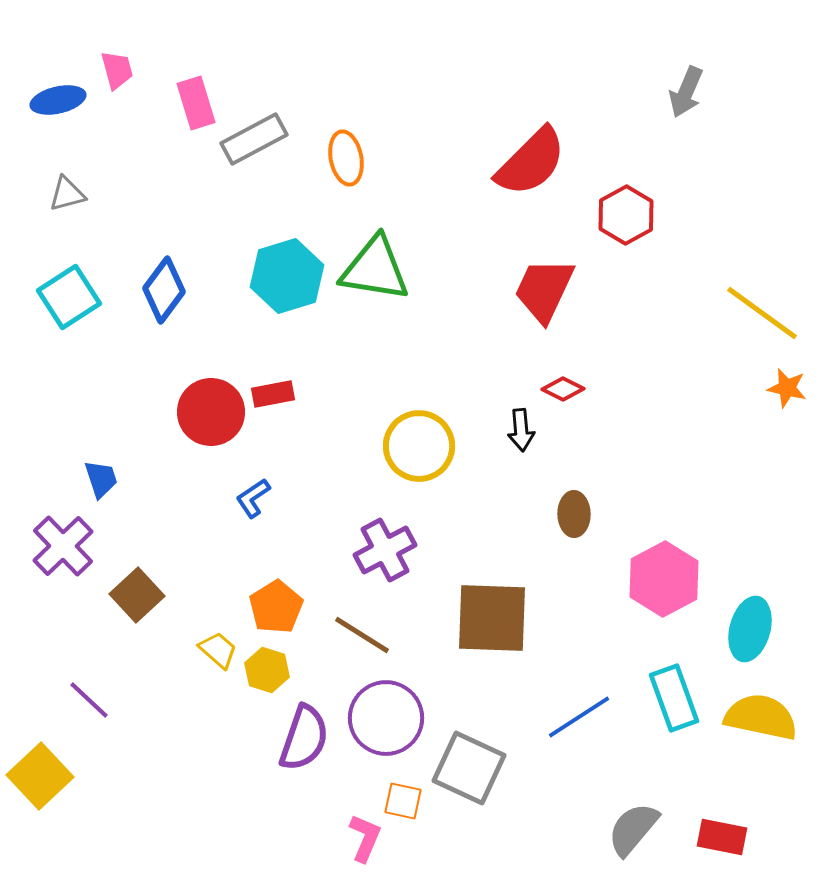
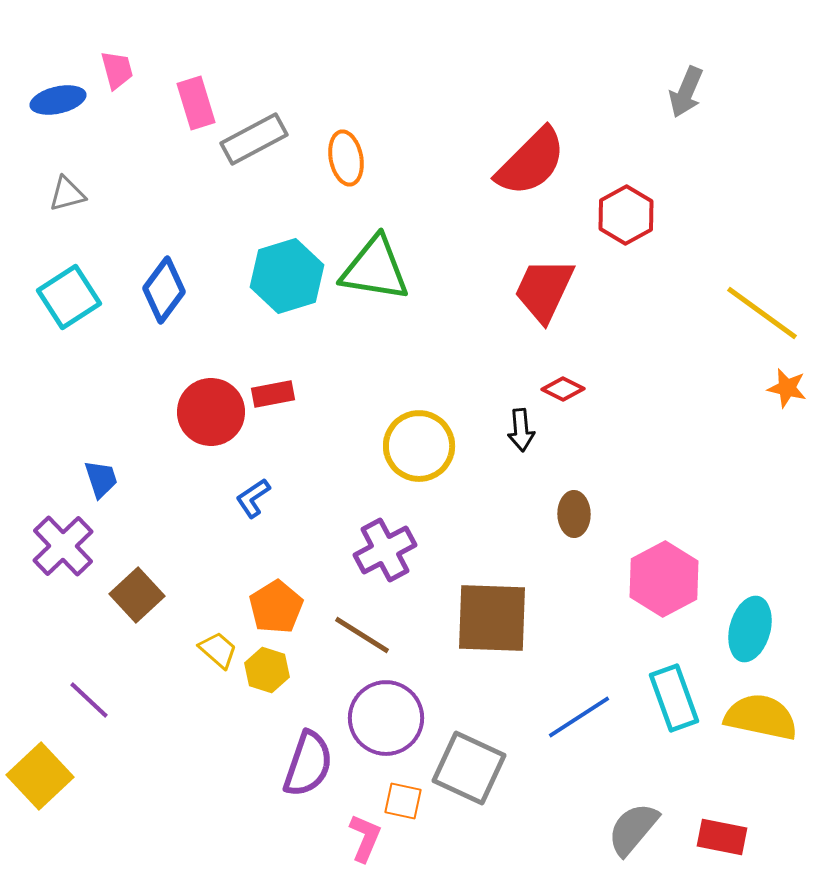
purple semicircle at (304, 738): moved 4 px right, 26 px down
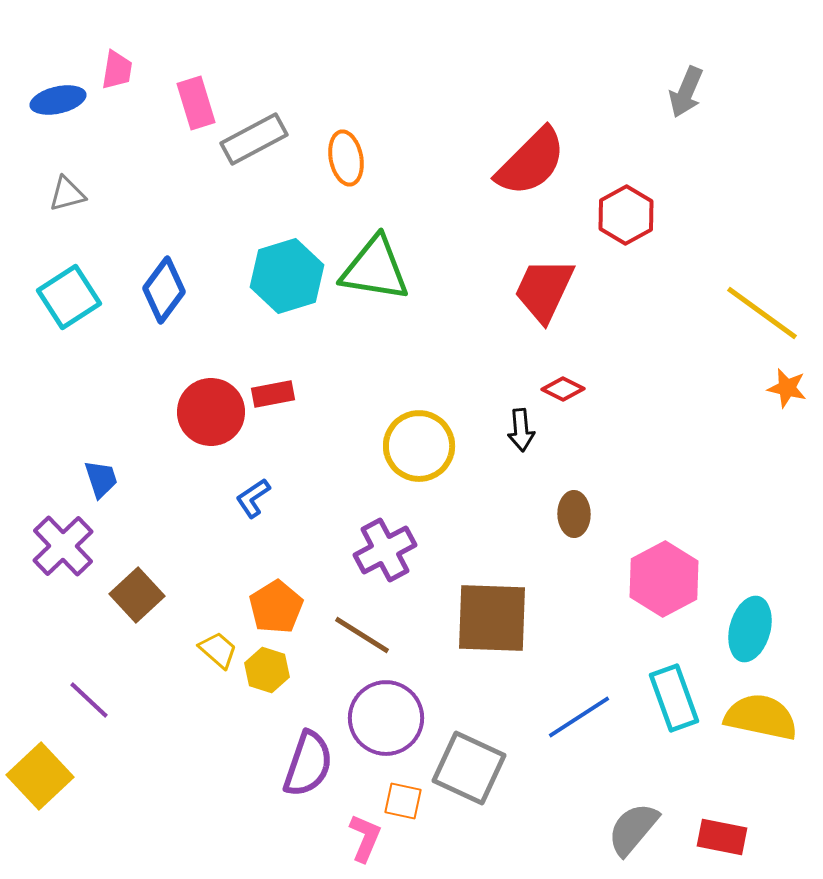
pink trapezoid at (117, 70): rotated 24 degrees clockwise
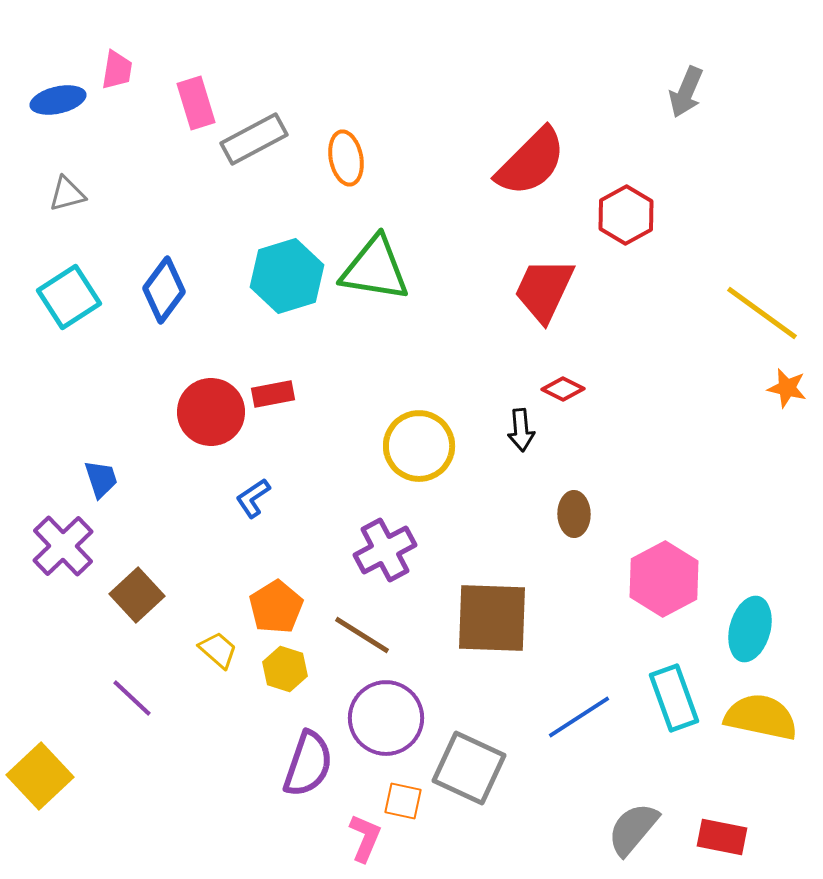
yellow hexagon at (267, 670): moved 18 px right, 1 px up
purple line at (89, 700): moved 43 px right, 2 px up
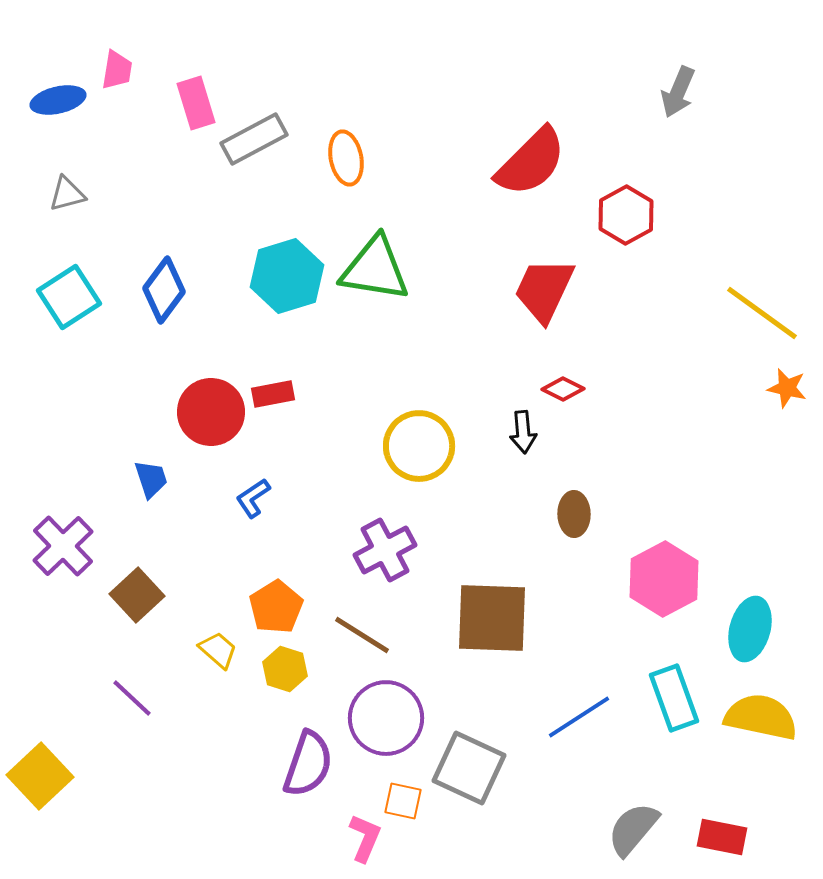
gray arrow at (686, 92): moved 8 px left
black arrow at (521, 430): moved 2 px right, 2 px down
blue trapezoid at (101, 479): moved 50 px right
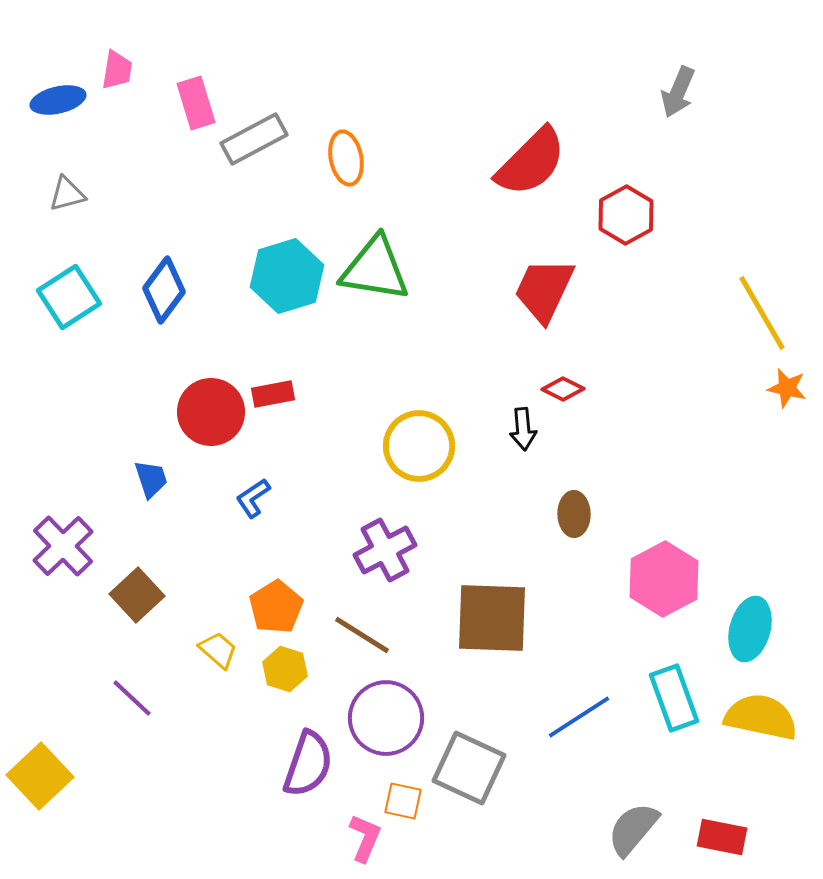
yellow line at (762, 313): rotated 24 degrees clockwise
black arrow at (523, 432): moved 3 px up
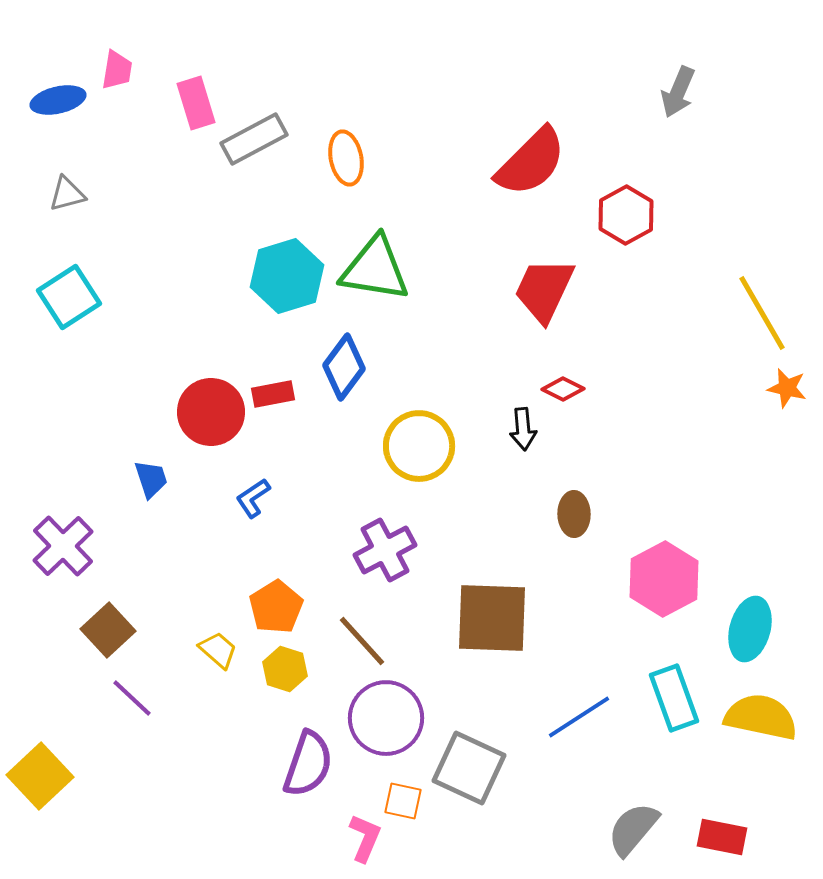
blue diamond at (164, 290): moved 180 px right, 77 px down
brown square at (137, 595): moved 29 px left, 35 px down
brown line at (362, 635): moved 6 px down; rotated 16 degrees clockwise
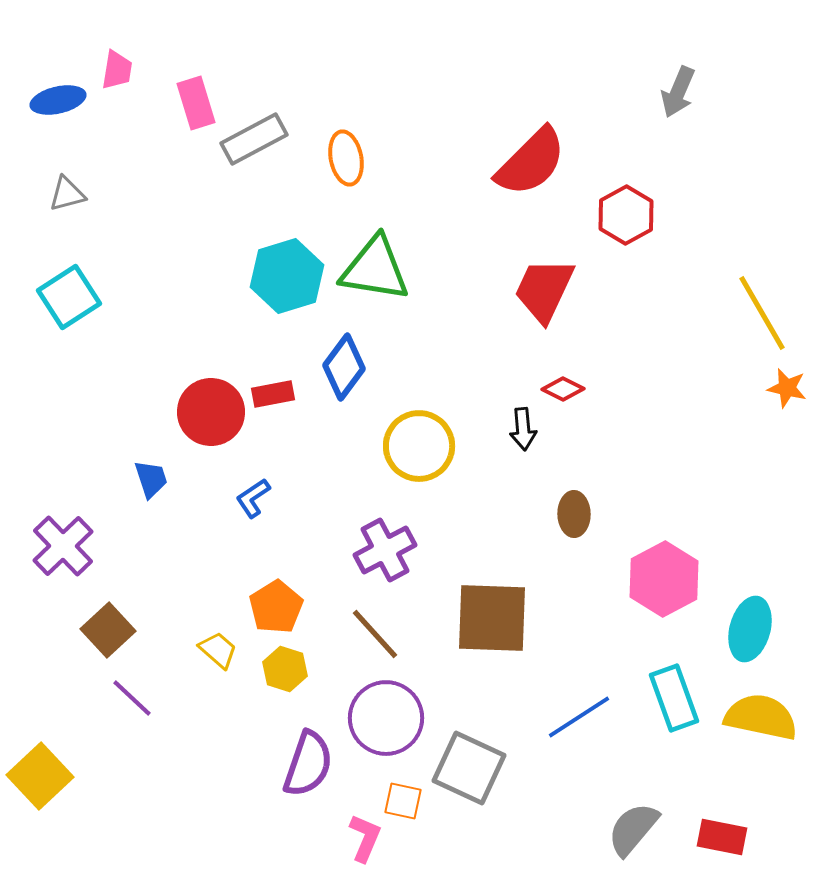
brown line at (362, 641): moved 13 px right, 7 px up
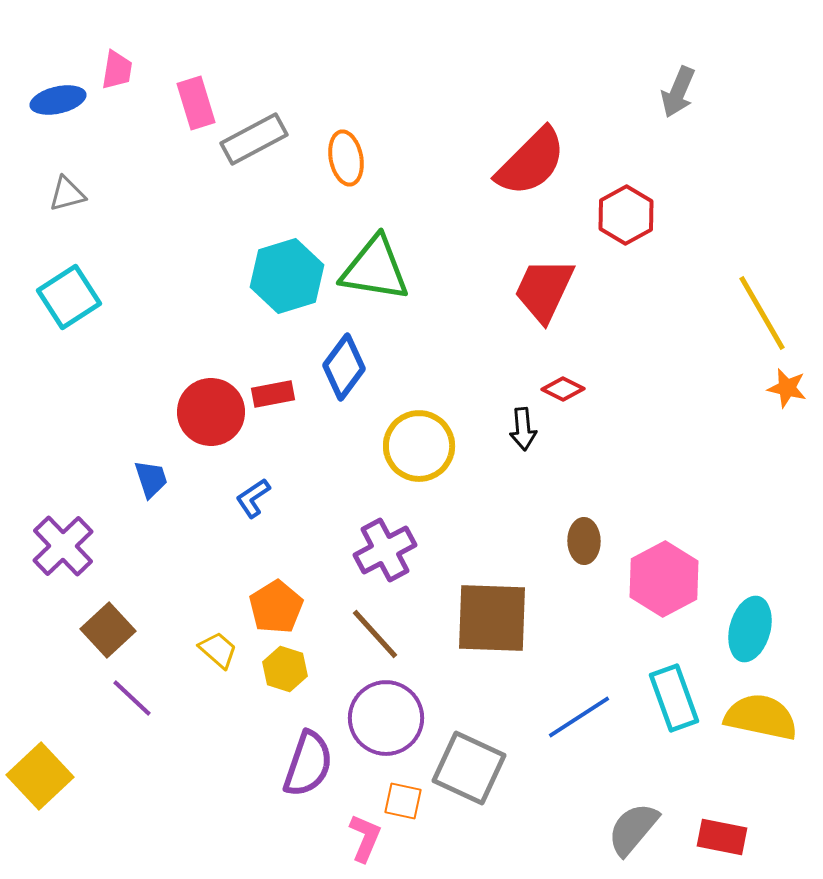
brown ellipse at (574, 514): moved 10 px right, 27 px down
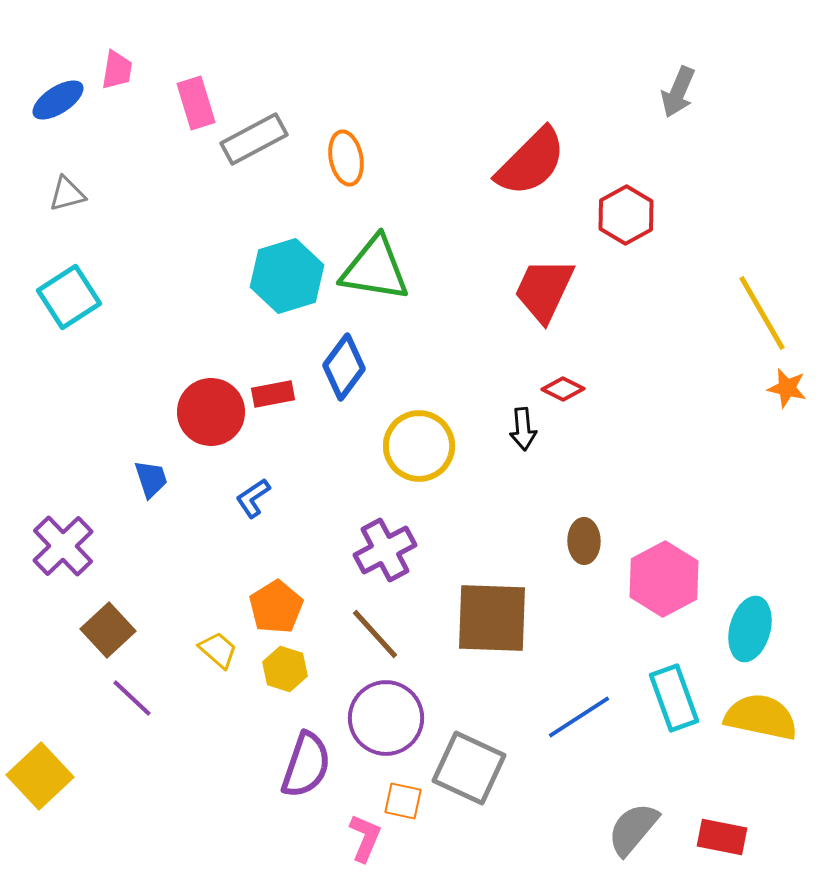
blue ellipse at (58, 100): rotated 20 degrees counterclockwise
purple semicircle at (308, 764): moved 2 px left, 1 px down
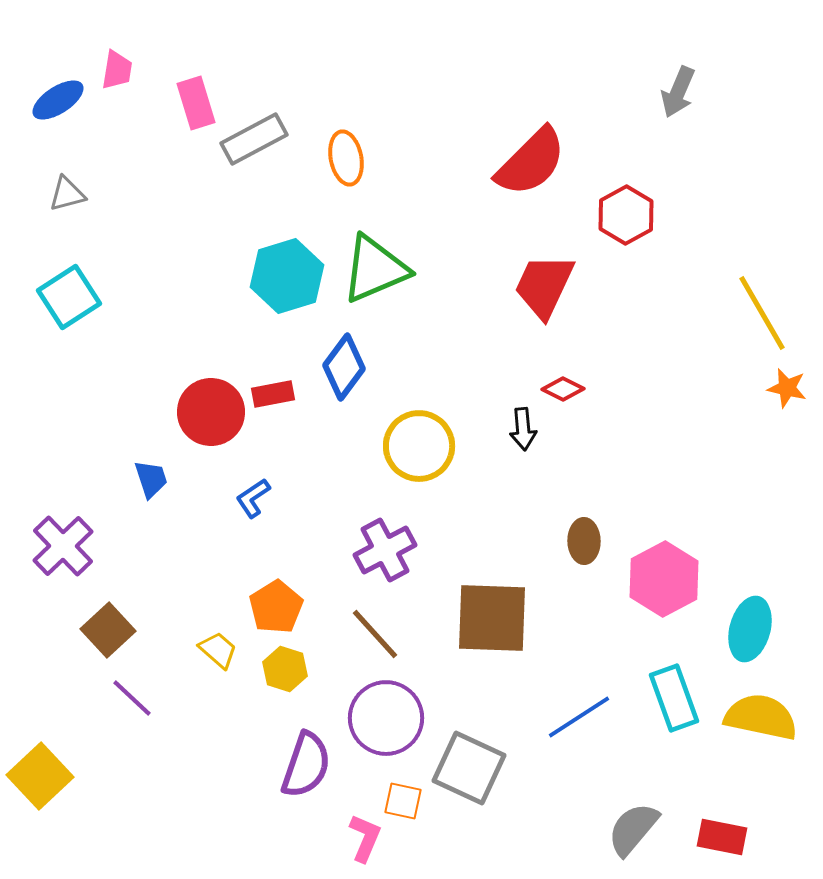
green triangle at (375, 269): rotated 32 degrees counterclockwise
red trapezoid at (544, 290): moved 4 px up
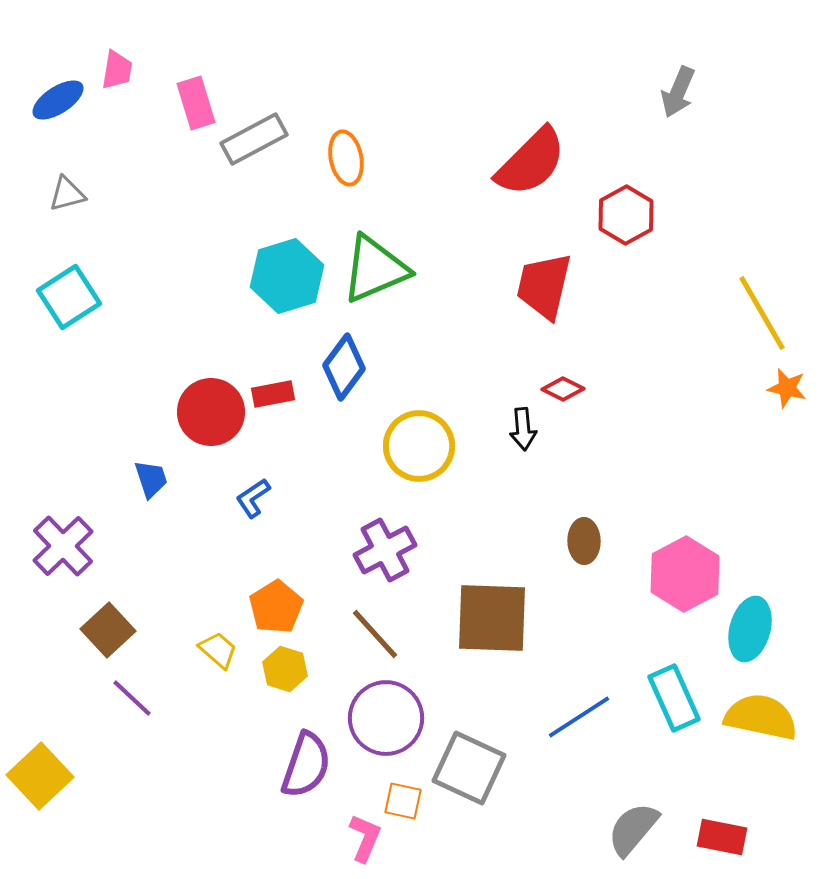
red trapezoid at (544, 286): rotated 12 degrees counterclockwise
pink hexagon at (664, 579): moved 21 px right, 5 px up
cyan rectangle at (674, 698): rotated 4 degrees counterclockwise
